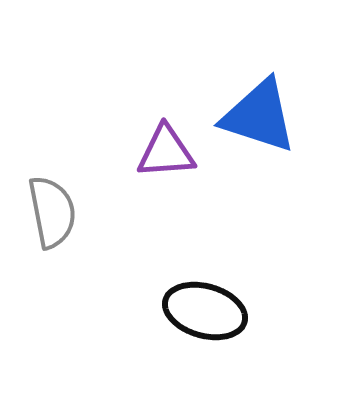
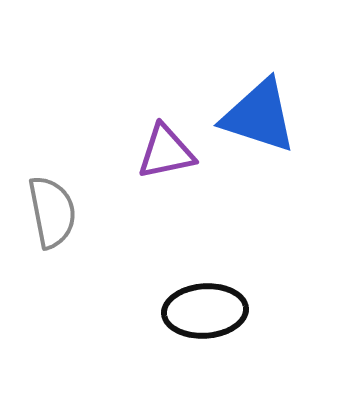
purple triangle: rotated 8 degrees counterclockwise
black ellipse: rotated 20 degrees counterclockwise
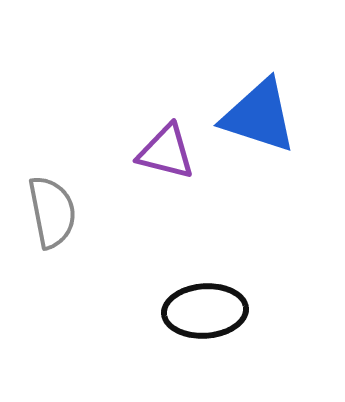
purple triangle: rotated 26 degrees clockwise
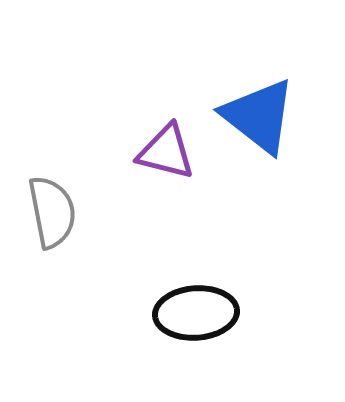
blue triangle: rotated 20 degrees clockwise
black ellipse: moved 9 px left, 2 px down
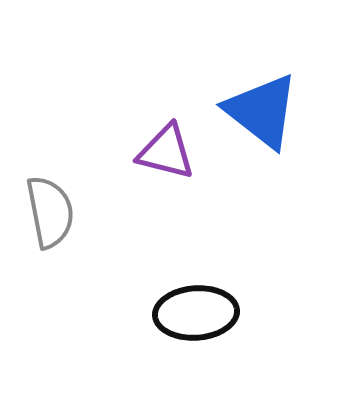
blue triangle: moved 3 px right, 5 px up
gray semicircle: moved 2 px left
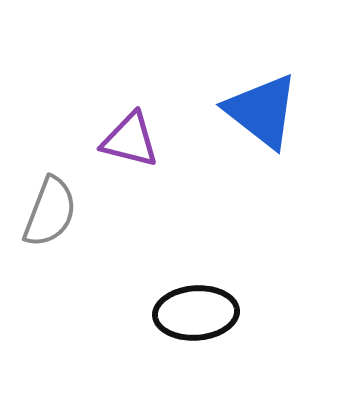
purple triangle: moved 36 px left, 12 px up
gray semicircle: rotated 32 degrees clockwise
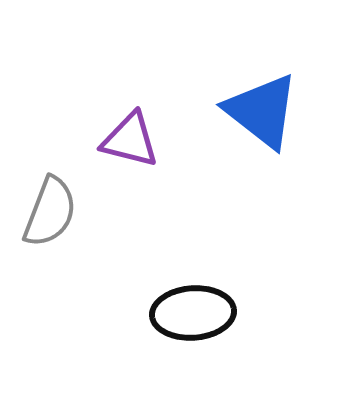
black ellipse: moved 3 px left
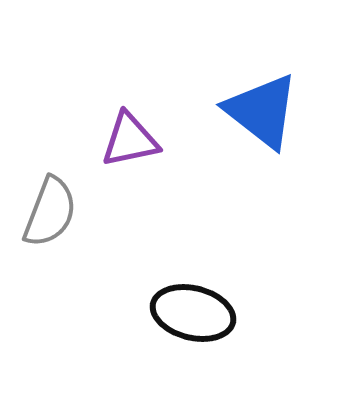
purple triangle: rotated 26 degrees counterclockwise
black ellipse: rotated 18 degrees clockwise
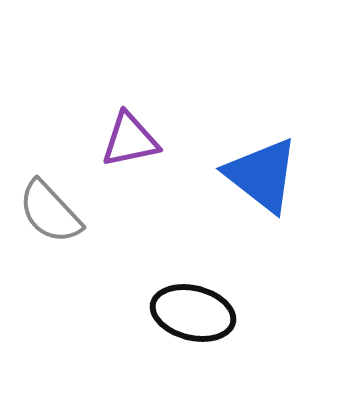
blue triangle: moved 64 px down
gray semicircle: rotated 116 degrees clockwise
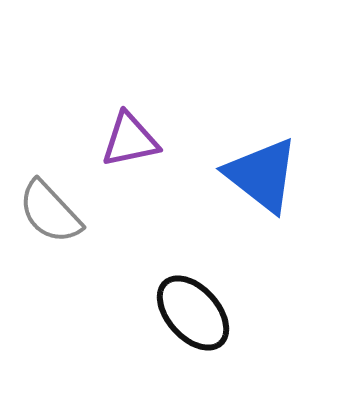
black ellipse: rotated 34 degrees clockwise
